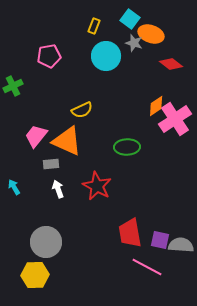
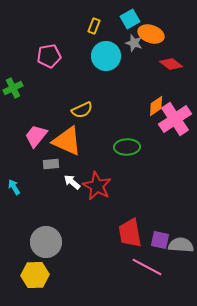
cyan square: rotated 24 degrees clockwise
green cross: moved 2 px down
white arrow: moved 14 px right, 7 px up; rotated 30 degrees counterclockwise
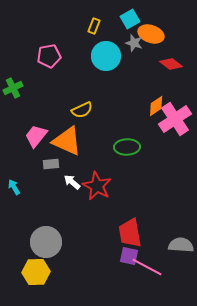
purple square: moved 31 px left, 16 px down
yellow hexagon: moved 1 px right, 3 px up
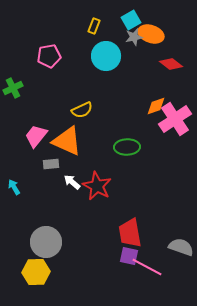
cyan square: moved 1 px right, 1 px down
gray star: moved 6 px up; rotated 30 degrees counterclockwise
orange diamond: rotated 15 degrees clockwise
gray semicircle: moved 2 px down; rotated 15 degrees clockwise
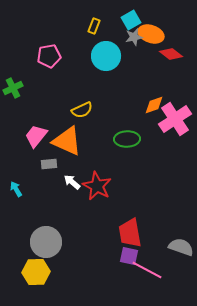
red diamond: moved 10 px up
orange diamond: moved 2 px left, 1 px up
green ellipse: moved 8 px up
gray rectangle: moved 2 px left
cyan arrow: moved 2 px right, 2 px down
pink line: moved 3 px down
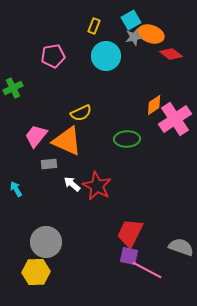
pink pentagon: moved 4 px right
orange diamond: rotated 15 degrees counterclockwise
yellow semicircle: moved 1 px left, 3 px down
white arrow: moved 2 px down
red trapezoid: rotated 36 degrees clockwise
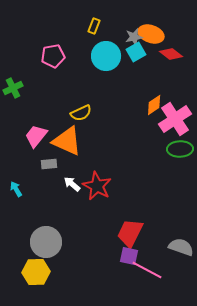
cyan square: moved 5 px right, 32 px down
green ellipse: moved 53 px right, 10 px down
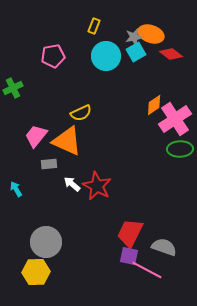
gray semicircle: moved 17 px left
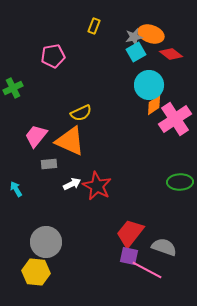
cyan circle: moved 43 px right, 29 px down
orange triangle: moved 3 px right
green ellipse: moved 33 px down
white arrow: rotated 114 degrees clockwise
red trapezoid: rotated 12 degrees clockwise
yellow hexagon: rotated 8 degrees clockwise
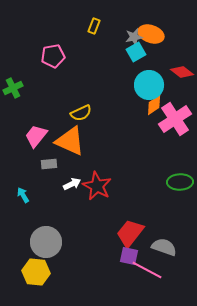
red diamond: moved 11 px right, 18 px down
cyan arrow: moved 7 px right, 6 px down
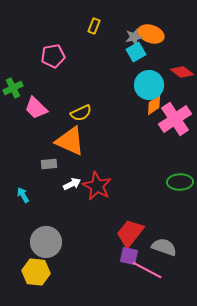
pink trapezoid: moved 28 px up; rotated 85 degrees counterclockwise
